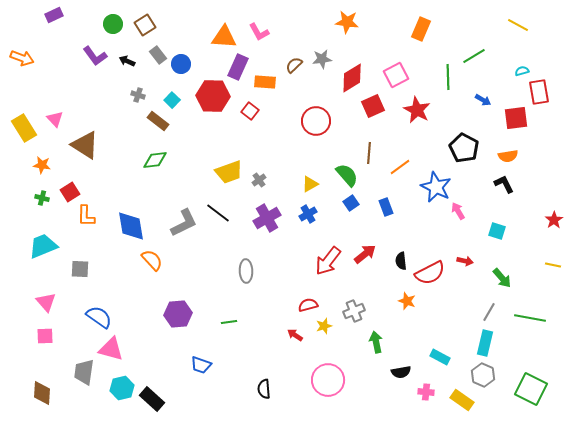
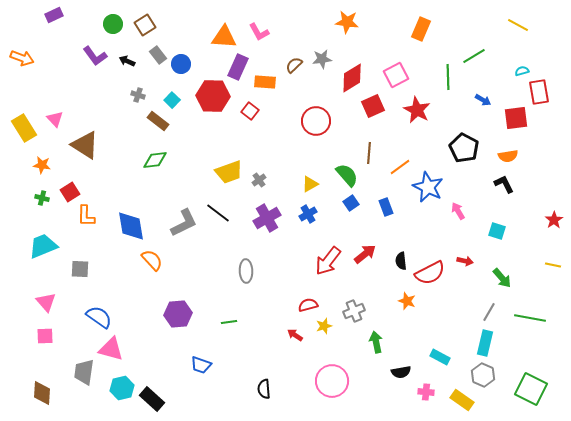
blue star at (436, 187): moved 8 px left
pink circle at (328, 380): moved 4 px right, 1 px down
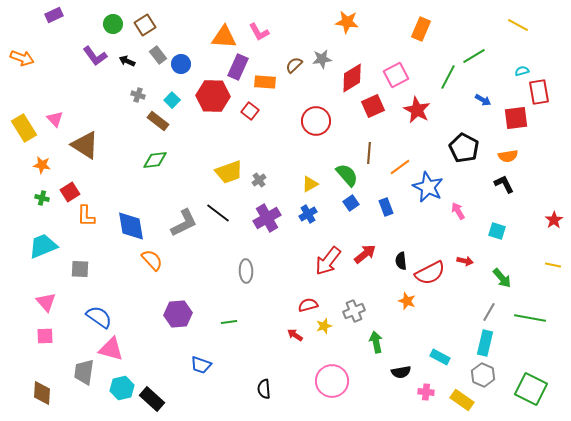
green line at (448, 77): rotated 30 degrees clockwise
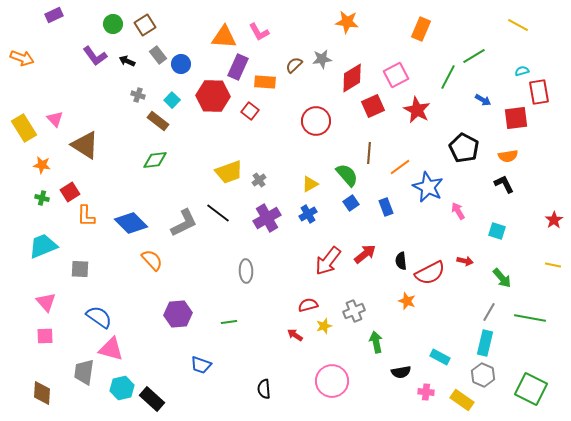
blue diamond at (131, 226): moved 3 px up; rotated 36 degrees counterclockwise
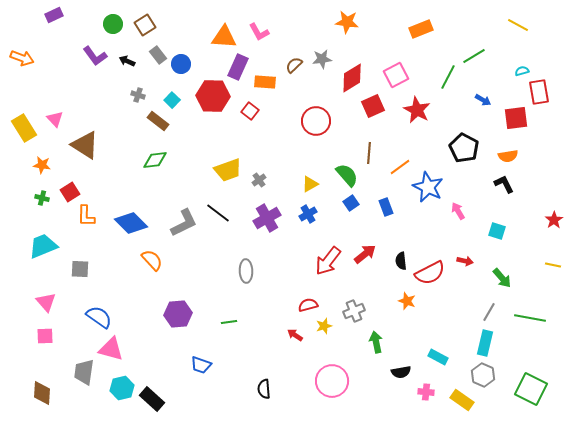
orange rectangle at (421, 29): rotated 45 degrees clockwise
yellow trapezoid at (229, 172): moved 1 px left, 2 px up
cyan rectangle at (440, 357): moved 2 px left
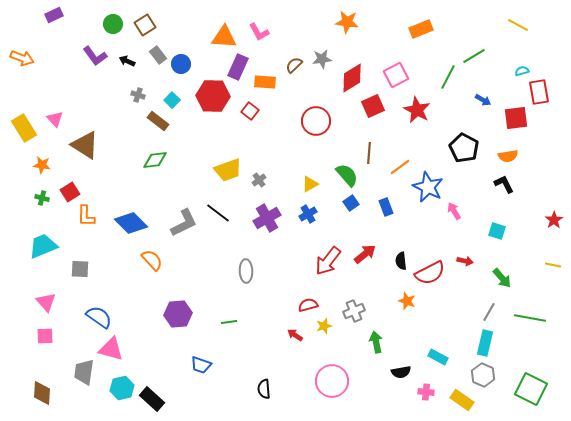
pink arrow at (458, 211): moved 4 px left
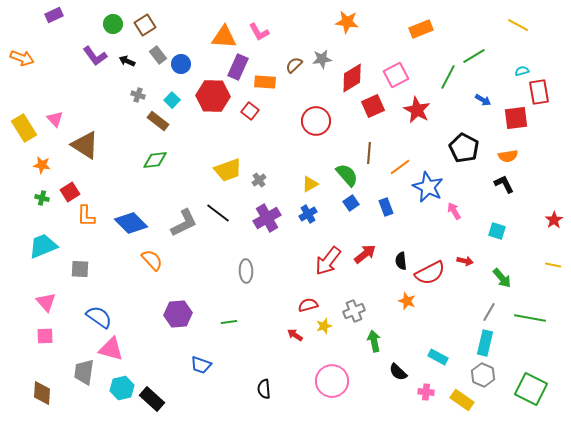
green arrow at (376, 342): moved 2 px left, 1 px up
black semicircle at (401, 372): moved 3 px left; rotated 54 degrees clockwise
